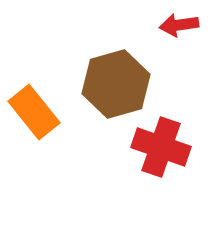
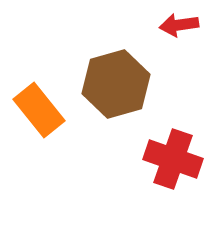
orange rectangle: moved 5 px right, 2 px up
red cross: moved 12 px right, 12 px down
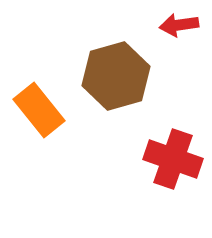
brown hexagon: moved 8 px up
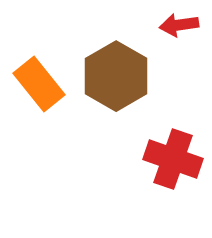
brown hexagon: rotated 14 degrees counterclockwise
orange rectangle: moved 26 px up
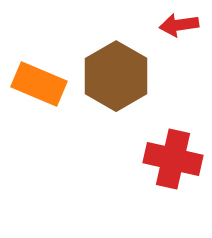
orange rectangle: rotated 28 degrees counterclockwise
red cross: rotated 6 degrees counterclockwise
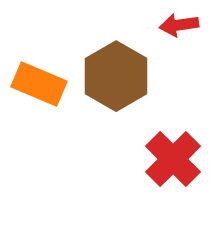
red cross: rotated 32 degrees clockwise
